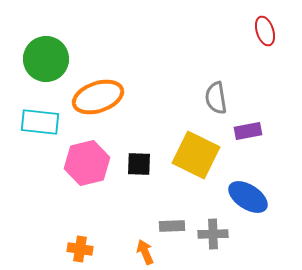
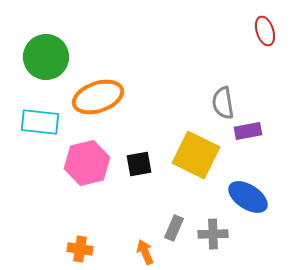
green circle: moved 2 px up
gray semicircle: moved 7 px right, 5 px down
black square: rotated 12 degrees counterclockwise
gray rectangle: moved 2 px right, 2 px down; rotated 65 degrees counterclockwise
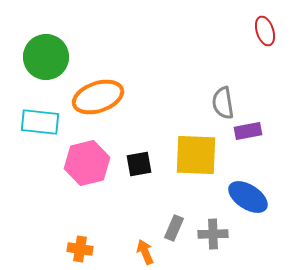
yellow square: rotated 24 degrees counterclockwise
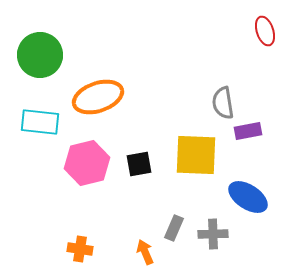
green circle: moved 6 px left, 2 px up
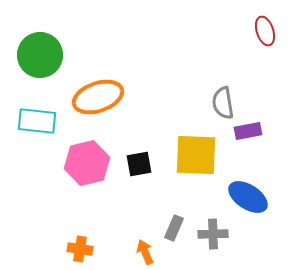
cyan rectangle: moved 3 px left, 1 px up
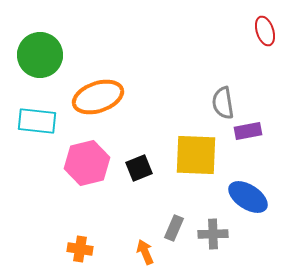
black square: moved 4 px down; rotated 12 degrees counterclockwise
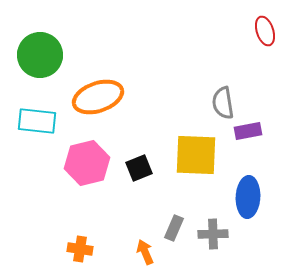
blue ellipse: rotated 60 degrees clockwise
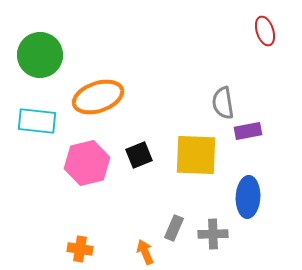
black square: moved 13 px up
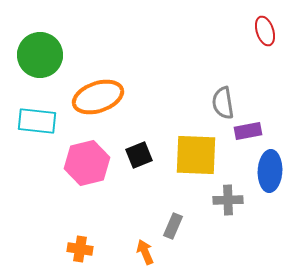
blue ellipse: moved 22 px right, 26 px up
gray rectangle: moved 1 px left, 2 px up
gray cross: moved 15 px right, 34 px up
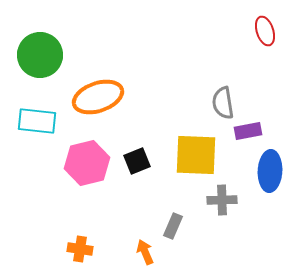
black square: moved 2 px left, 6 px down
gray cross: moved 6 px left
